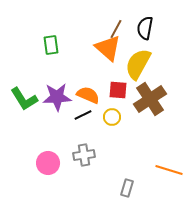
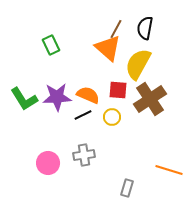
green rectangle: rotated 18 degrees counterclockwise
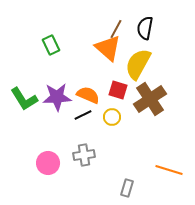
red square: rotated 12 degrees clockwise
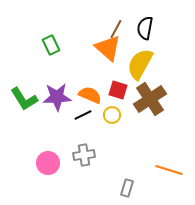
yellow semicircle: moved 2 px right
orange semicircle: moved 2 px right
yellow circle: moved 2 px up
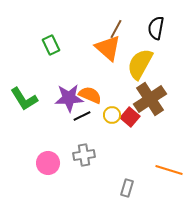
black semicircle: moved 11 px right
red square: moved 12 px right, 27 px down; rotated 24 degrees clockwise
purple star: moved 12 px right, 1 px down
black line: moved 1 px left, 1 px down
